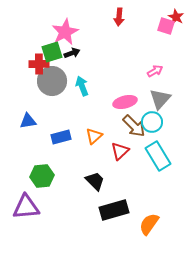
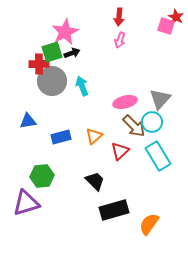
pink arrow: moved 35 px left, 31 px up; rotated 140 degrees clockwise
purple triangle: moved 4 px up; rotated 12 degrees counterclockwise
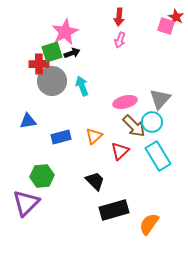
purple triangle: rotated 28 degrees counterclockwise
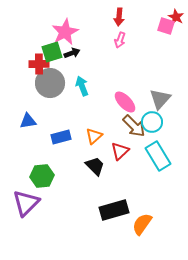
gray circle: moved 2 px left, 2 px down
pink ellipse: rotated 60 degrees clockwise
black trapezoid: moved 15 px up
orange semicircle: moved 7 px left
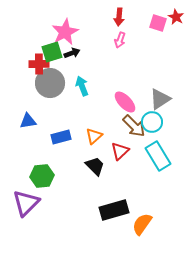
pink square: moved 8 px left, 3 px up
gray triangle: rotated 15 degrees clockwise
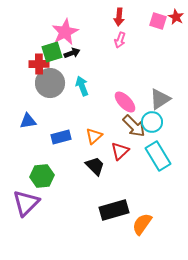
pink square: moved 2 px up
